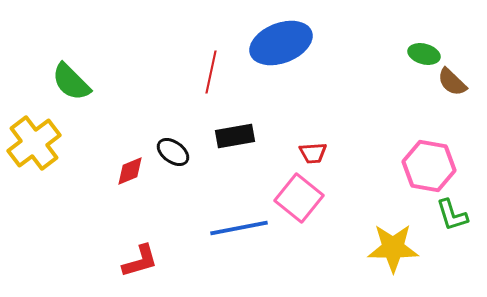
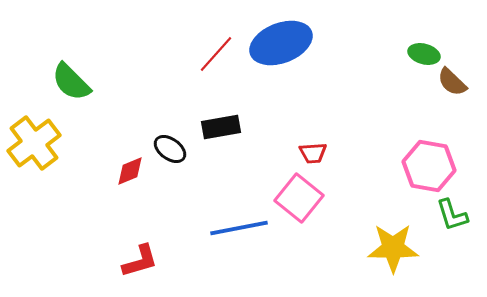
red line: moved 5 px right, 18 px up; rotated 30 degrees clockwise
black rectangle: moved 14 px left, 9 px up
black ellipse: moved 3 px left, 3 px up
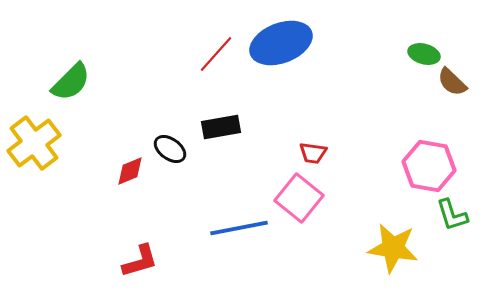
green semicircle: rotated 90 degrees counterclockwise
red trapezoid: rotated 12 degrees clockwise
yellow star: rotated 9 degrees clockwise
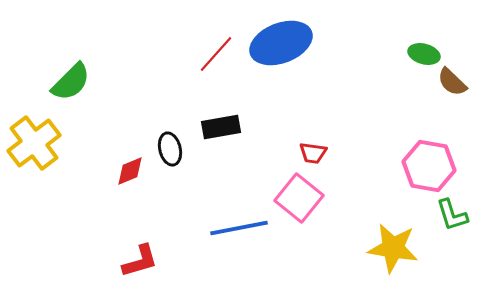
black ellipse: rotated 40 degrees clockwise
